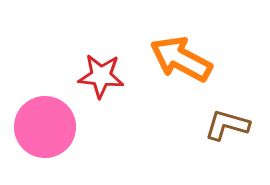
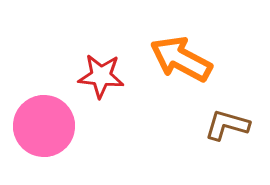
pink circle: moved 1 px left, 1 px up
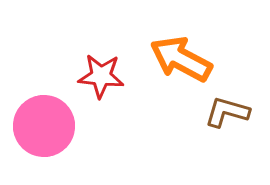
brown L-shape: moved 13 px up
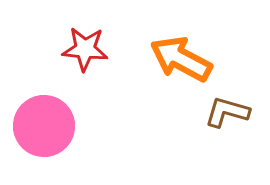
red star: moved 16 px left, 27 px up
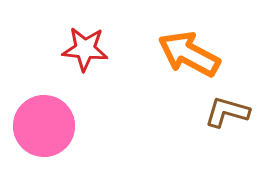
orange arrow: moved 8 px right, 5 px up
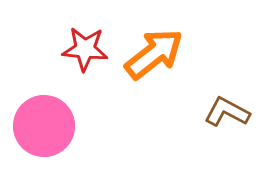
orange arrow: moved 35 px left; rotated 114 degrees clockwise
brown L-shape: rotated 12 degrees clockwise
